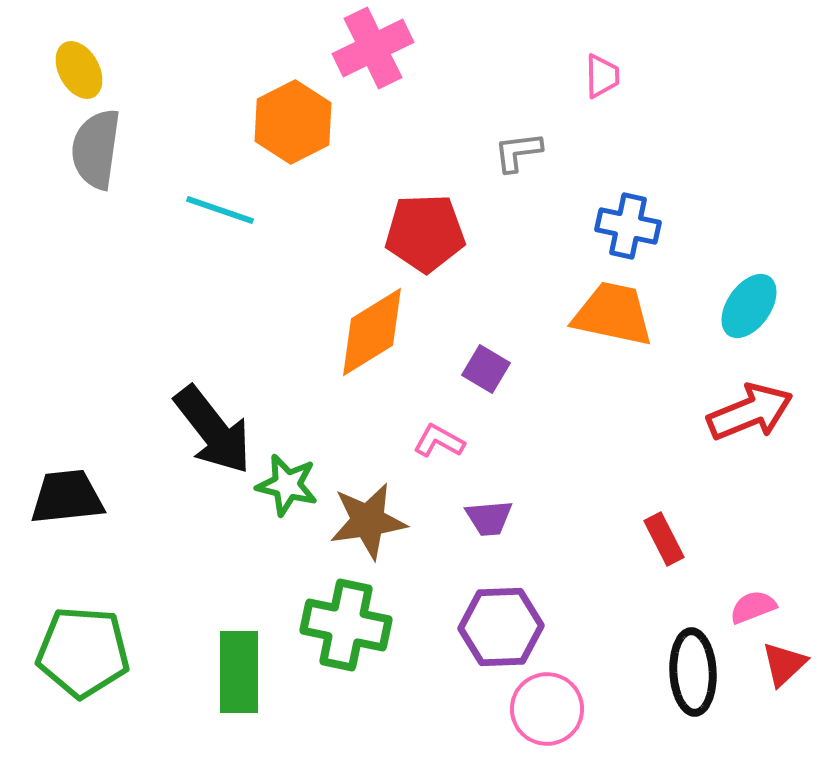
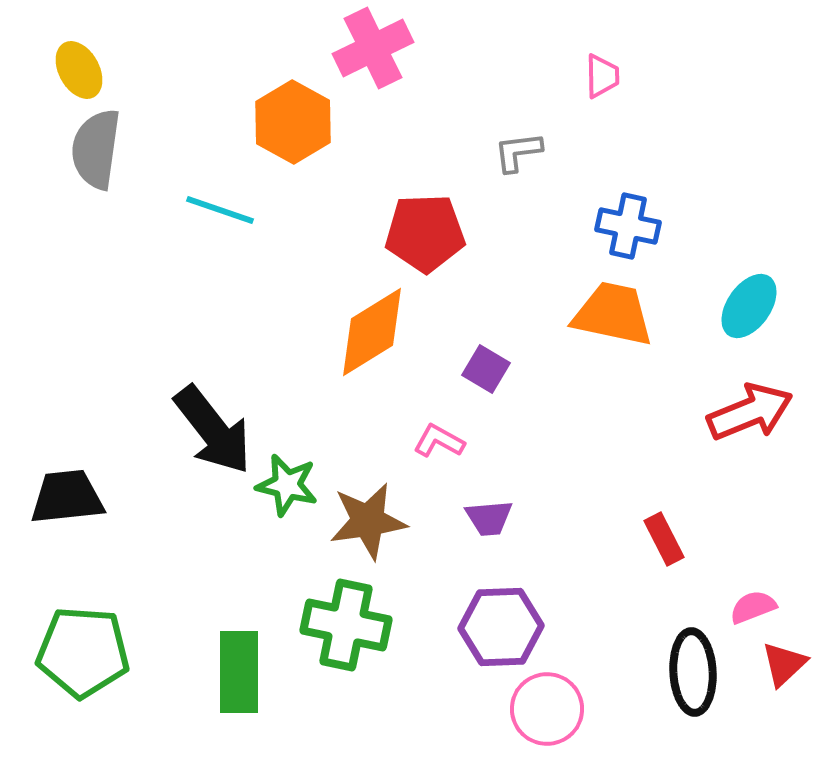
orange hexagon: rotated 4 degrees counterclockwise
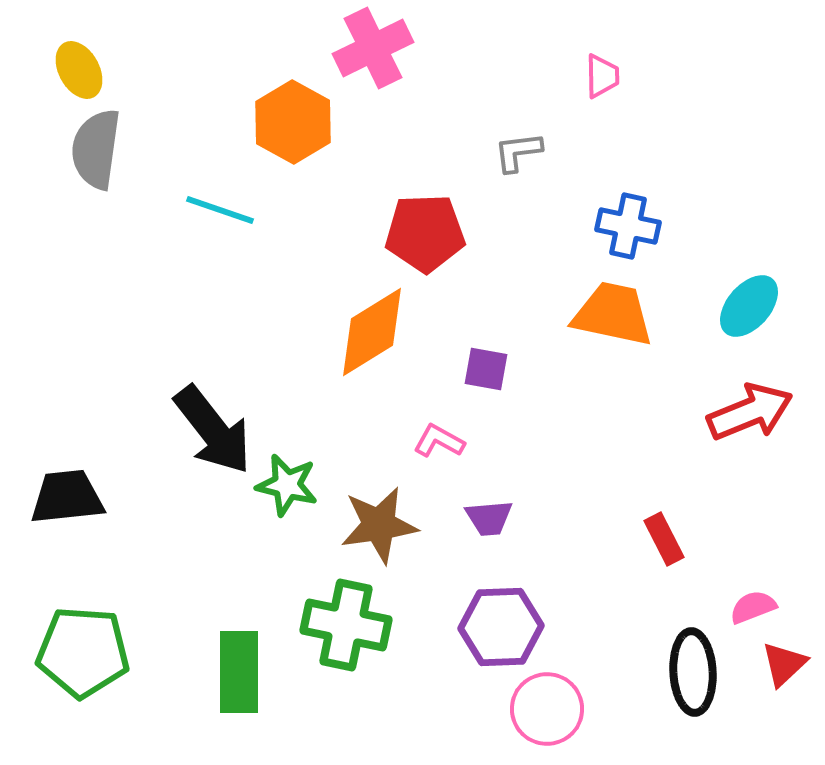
cyan ellipse: rotated 6 degrees clockwise
purple square: rotated 21 degrees counterclockwise
brown star: moved 11 px right, 4 px down
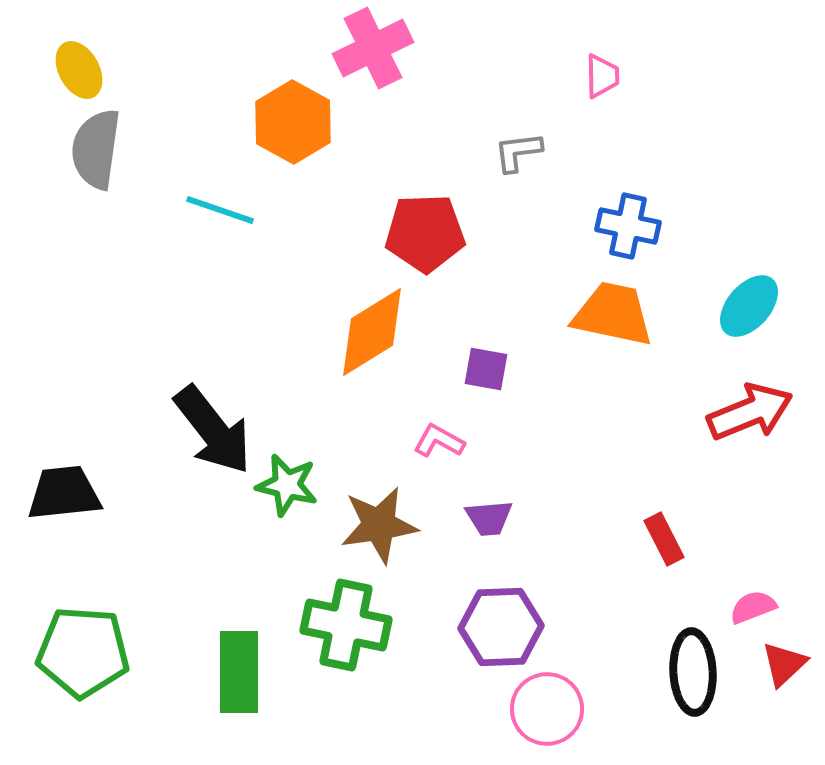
black trapezoid: moved 3 px left, 4 px up
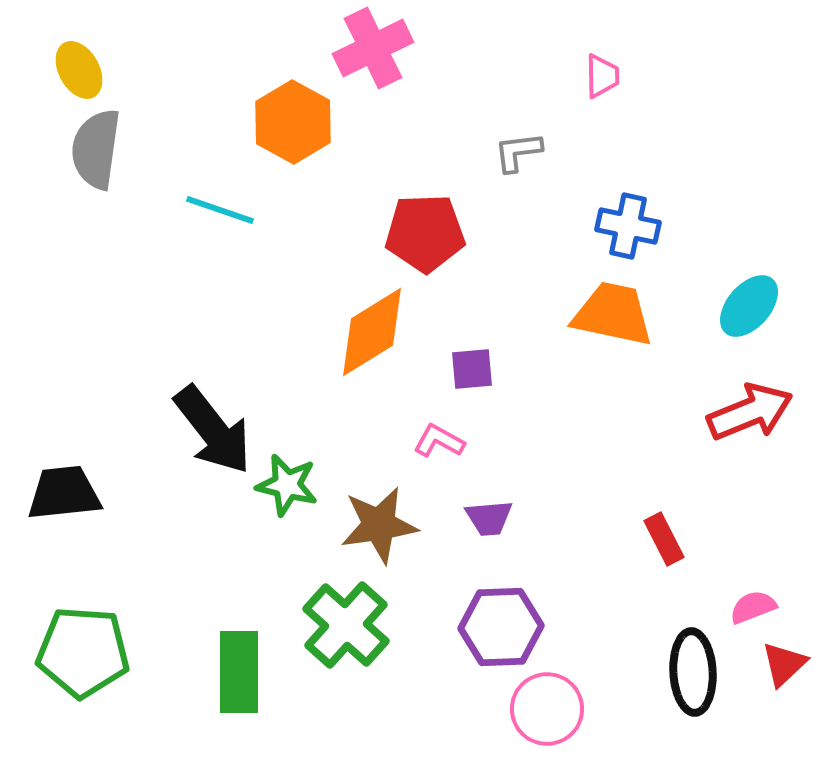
purple square: moved 14 px left; rotated 15 degrees counterclockwise
green cross: rotated 30 degrees clockwise
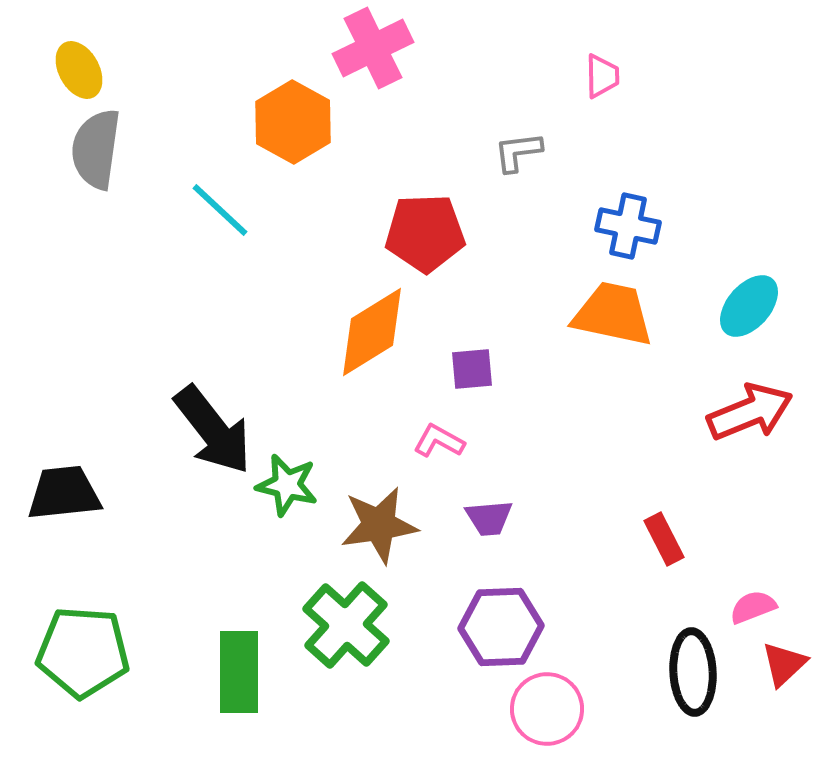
cyan line: rotated 24 degrees clockwise
